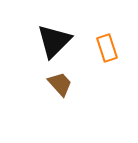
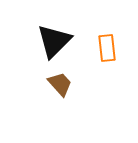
orange rectangle: rotated 12 degrees clockwise
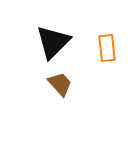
black triangle: moved 1 px left, 1 px down
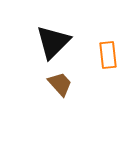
orange rectangle: moved 1 px right, 7 px down
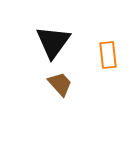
black triangle: rotated 9 degrees counterclockwise
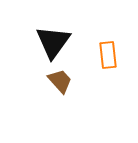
brown trapezoid: moved 3 px up
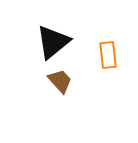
black triangle: rotated 15 degrees clockwise
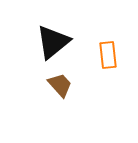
brown trapezoid: moved 4 px down
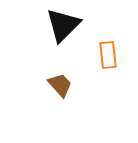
black triangle: moved 10 px right, 17 px up; rotated 6 degrees counterclockwise
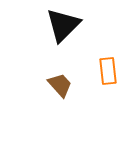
orange rectangle: moved 16 px down
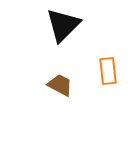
brown trapezoid: rotated 20 degrees counterclockwise
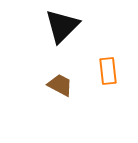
black triangle: moved 1 px left, 1 px down
